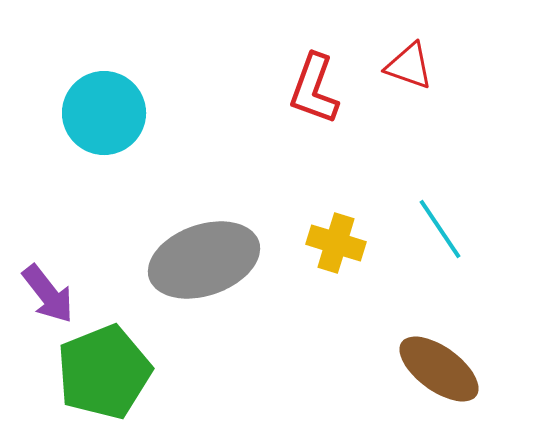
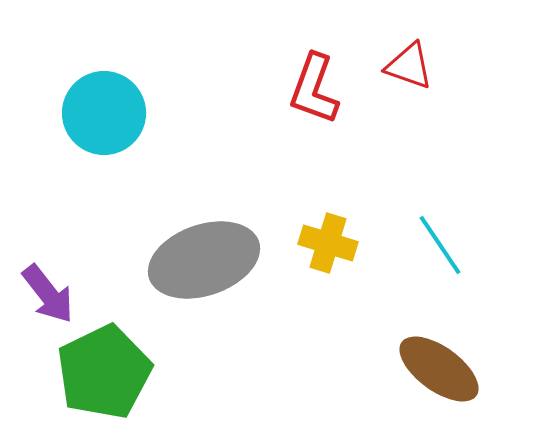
cyan line: moved 16 px down
yellow cross: moved 8 px left
green pentagon: rotated 4 degrees counterclockwise
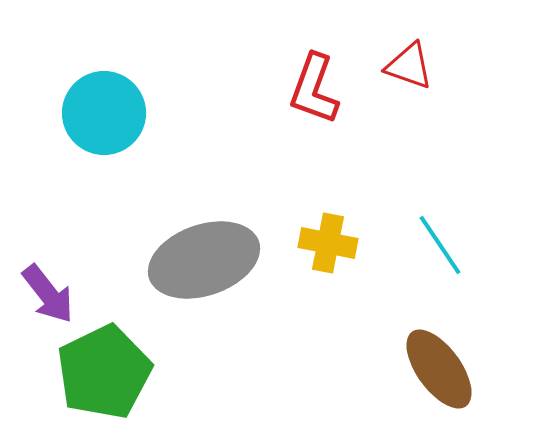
yellow cross: rotated 6 degrees counterclockwise
brown ellipse: rotated 18 degrees clockwise
